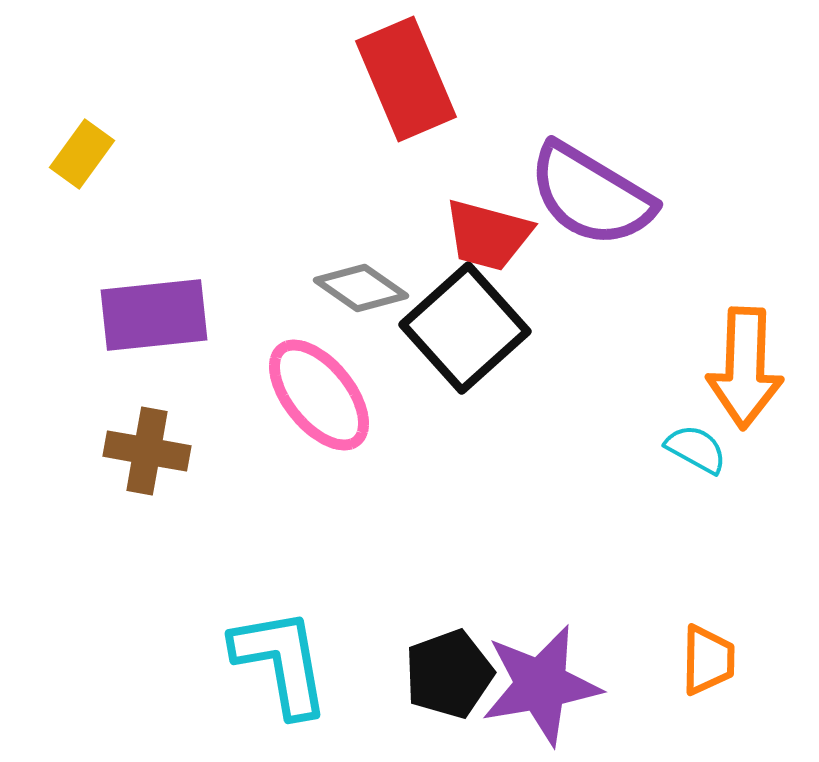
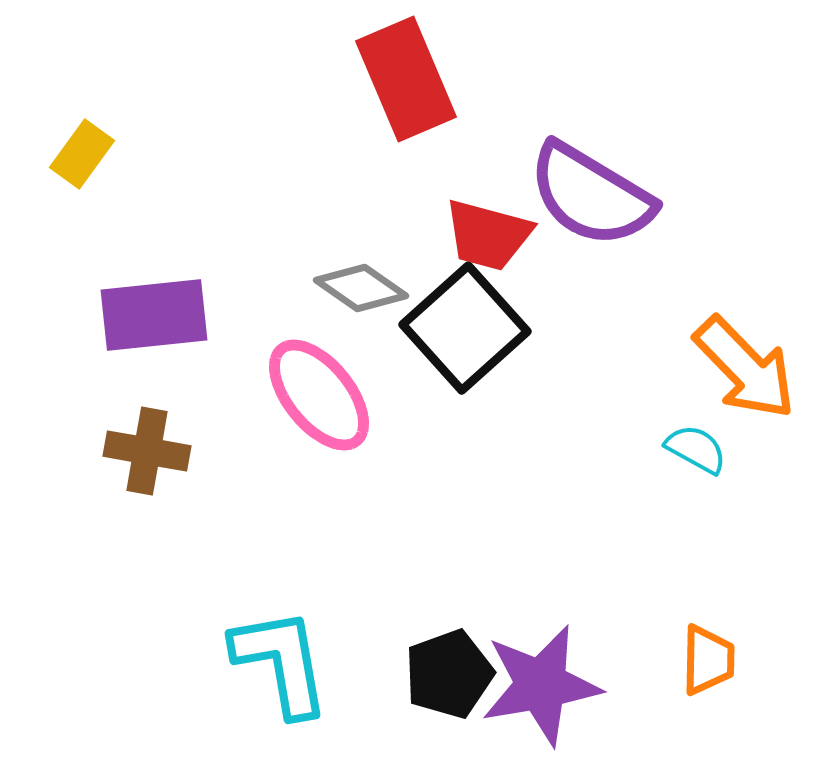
orange arrow: rotated 46 degrees counterclockwise
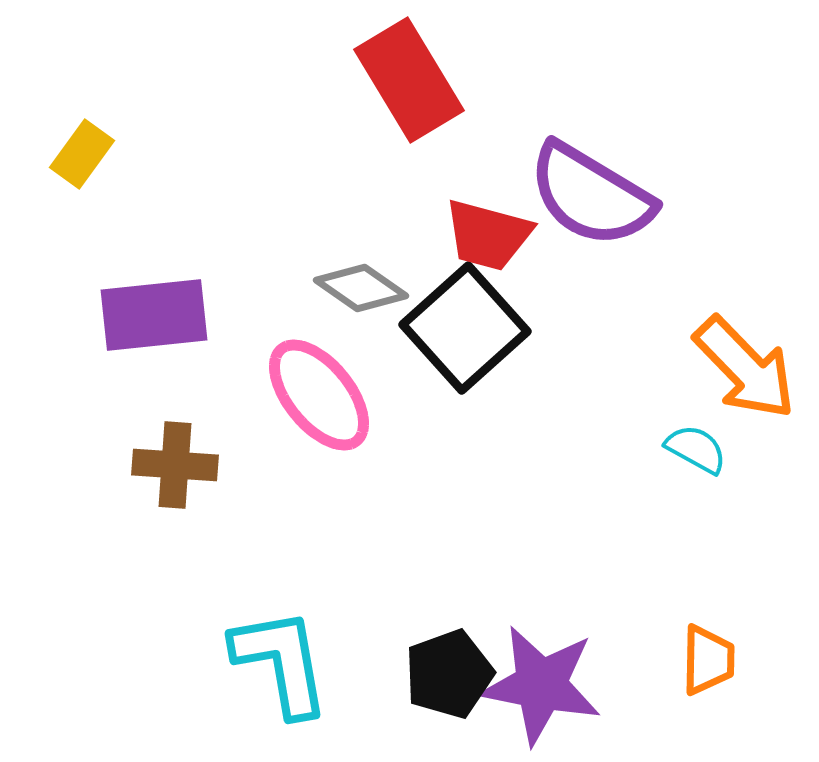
red rectangle: moved 3 px right, 1 px down; rotated 8 degrees counterclockwise
brown cross: moved 28 px right, 14 px down; rotated 6 degrees counterclockwise
purple star: rotated 21 degrees clockwise
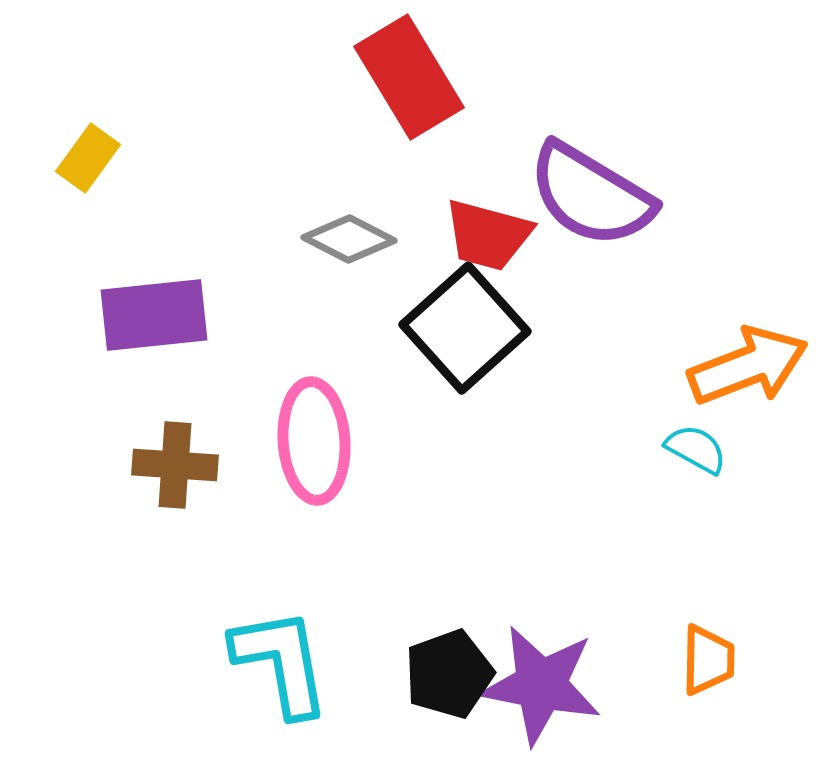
red rectangle: moved 3 px up
yellow rectangle: moved 6 px right, 4 px down
gray diamond: moved 12 px left, 49 px up; rotated 8 degrees counterclockwise
orange arrow: moved 3 px right, 2 px up; rotated 67 degrees counterclockwise
pink ellipse: moved 5 px left, 46 px down; rotated 35 degrees clockwise
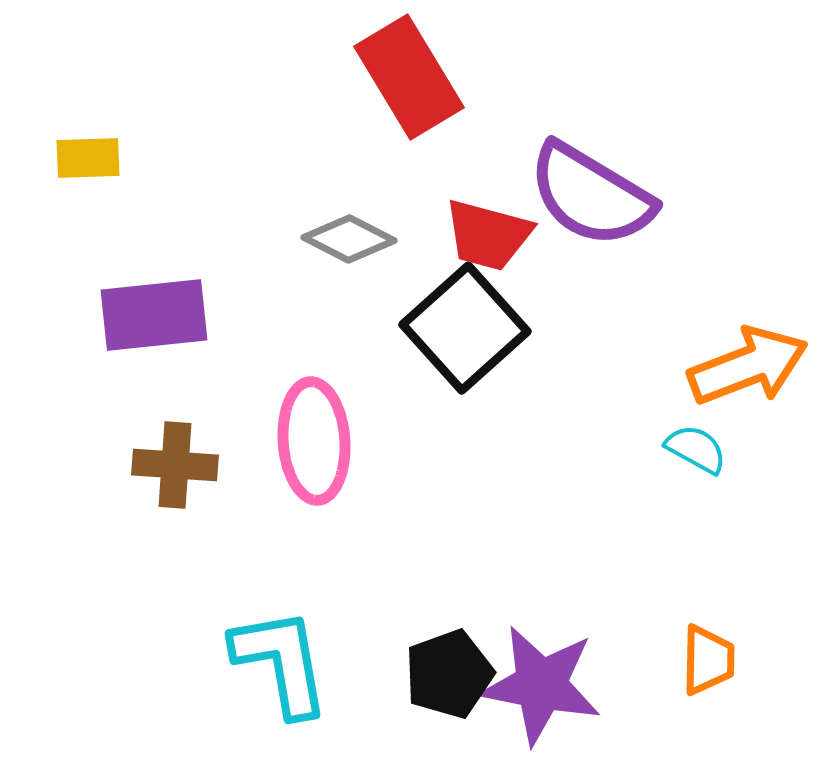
yellow rectangle: rotated 52 degrees clockwise
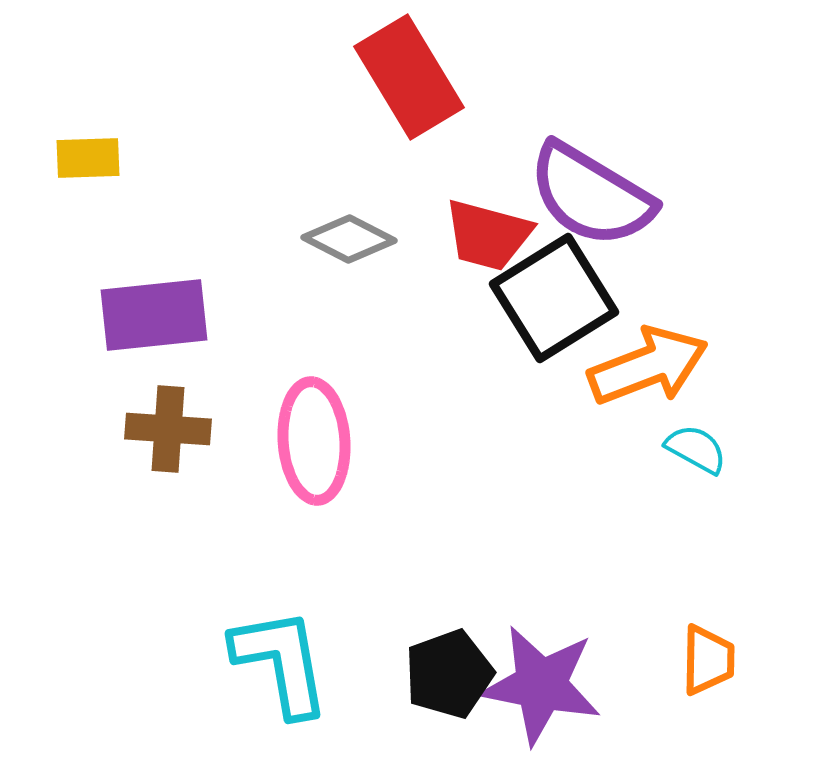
black square: moved 89 px right, 30 px up; rotated 10 degrees clockwise
orange arrow: moved 100 px left
brown cross: moved 7 px left, 36 px up
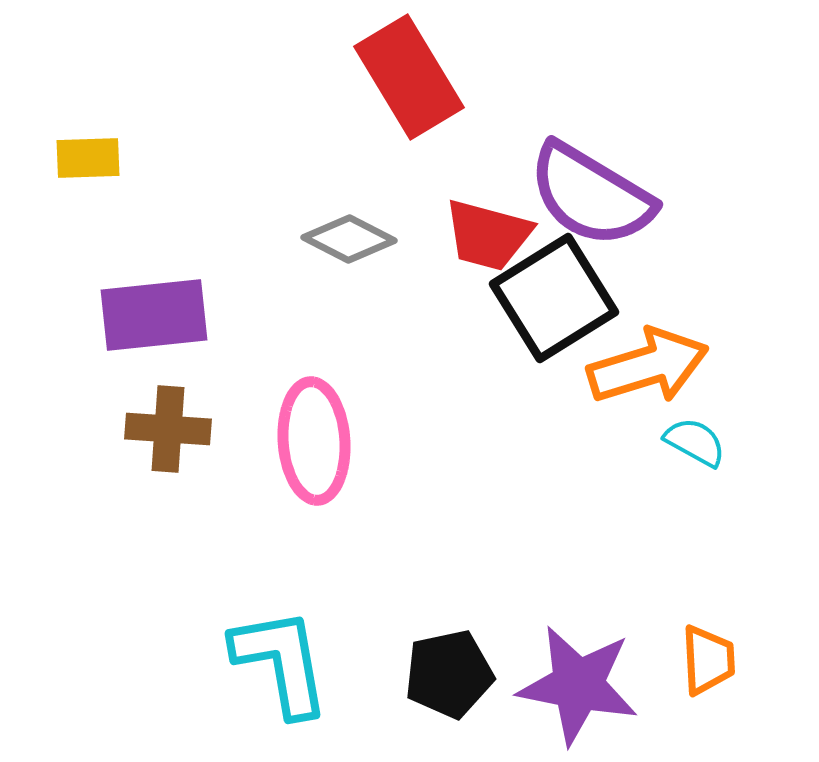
orange arrow: rotated 4 degrees clockwise
cyan semicircle: moved 1 px left, 7 px up
orange trapezoid: rotated 4 degrees counterclockwise
black pentagon: rotated 8 degrees clockwise
purple star: moved 37 px right
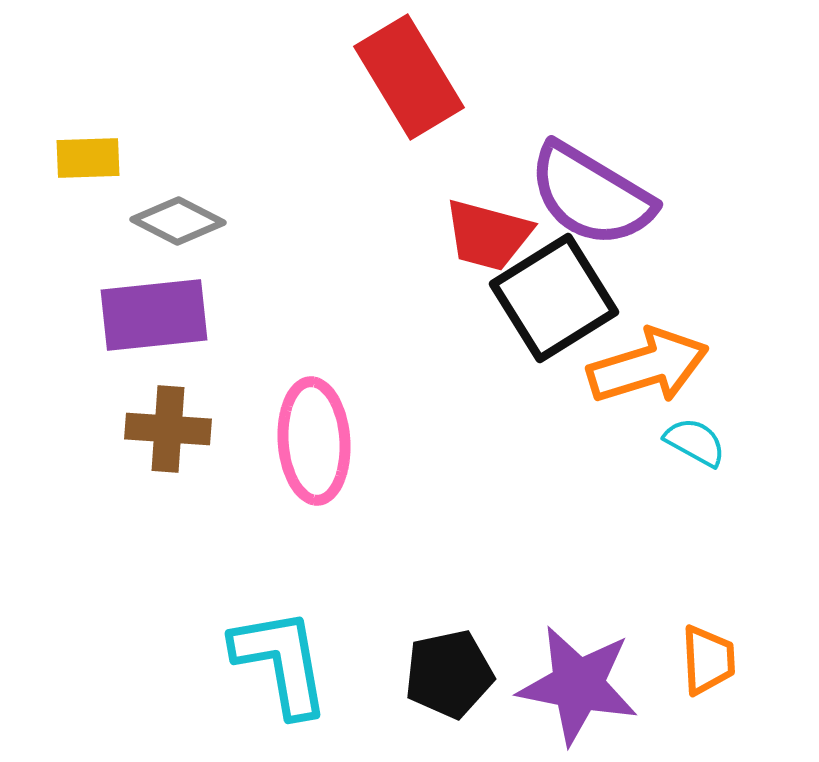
gray diamond: moved 171 px left, 18 px up
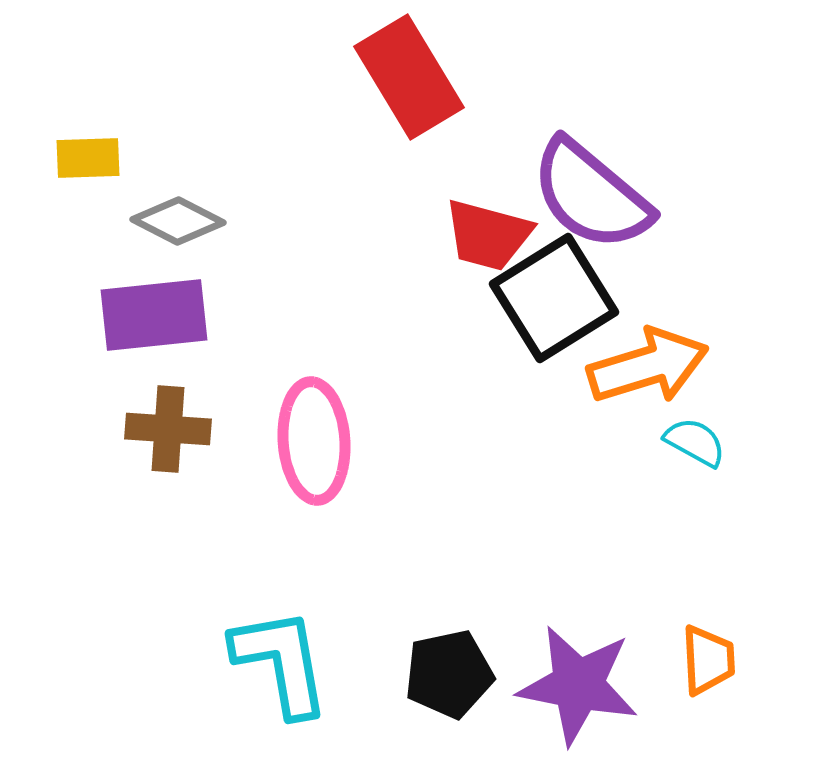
purple semicircle: rotated 9 degrees clockwise
